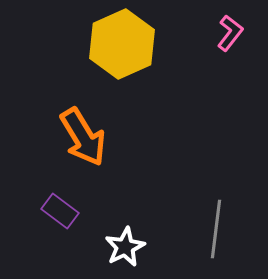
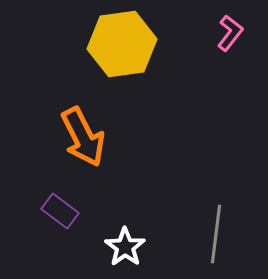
yellow hexagon: rotated 16 degrees clockwise
orange arrow: rotated 4 degrees clockwise
gray line: moved 5 px down
white star: rotated 9 degrees counterclockwise
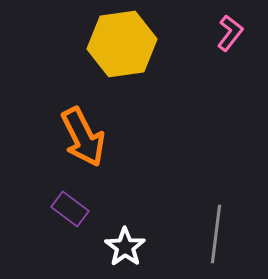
purple rectangle: moved 10 px right, 2 px up
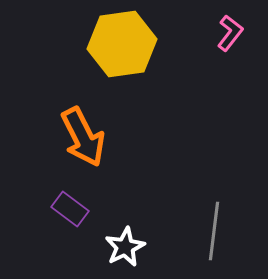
gray line: moved 2 px left, 3 px up
white star: rotated 9 degrees clockwise
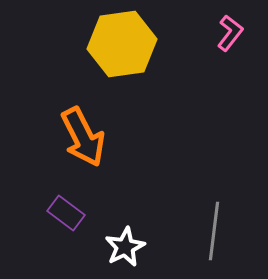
purple rectangle: moved 4 px left, 4 px down
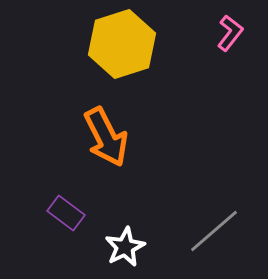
yellow hexagon: rotated 10 degrees counterclockwise
orange arrow: moved 23 px right
gray line: rotated 42 degrees clockwise
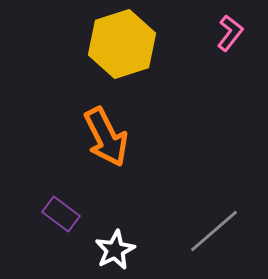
purple rectangle: moved 5 px left, 1 px down
white star: moved 10 px left, 3 px down
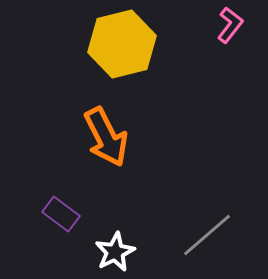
pink L-shape: moved 8 px up
yellow hexagon: rotated 4 degrees clockwise
gray line: moved 7 px left, 4 px down
white star: moved 2 px down
